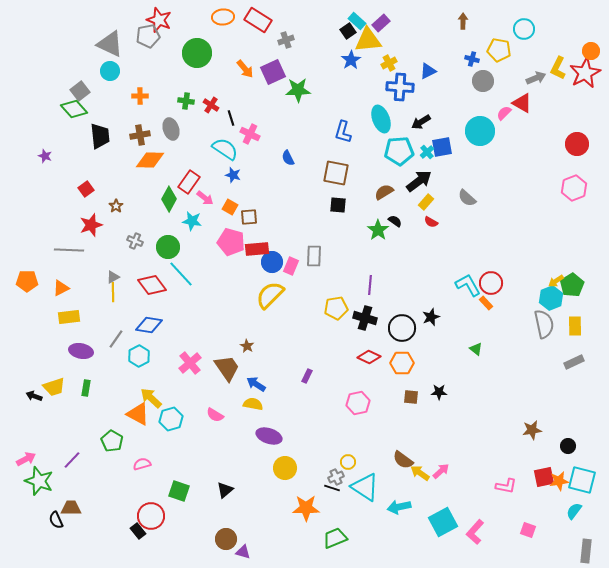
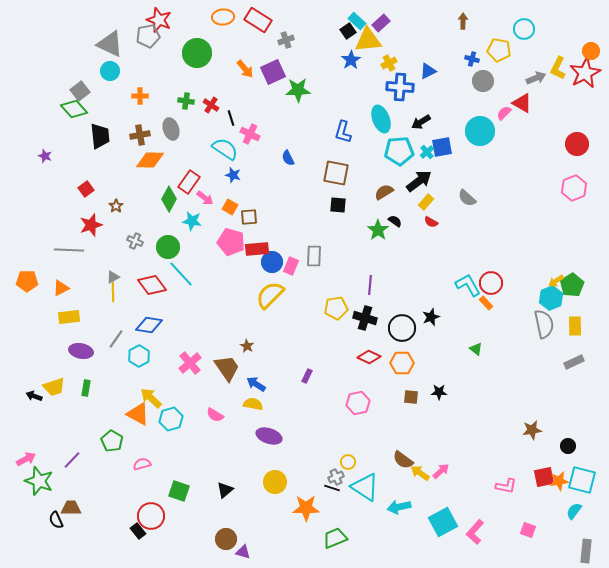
yellow circle at (285, 468): moved 10 px left, 14 px down
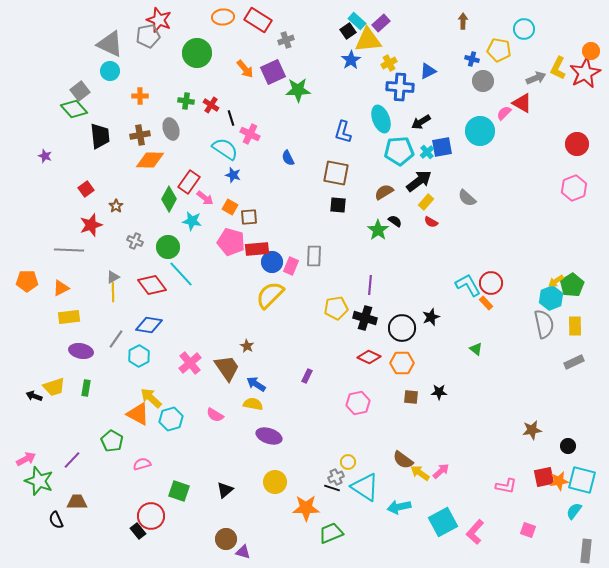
brown trapezoid at (71, 508): moved 6 px right, 6 px up
green trapezoid at (335, 538): moved 4 px left, 5 px up
